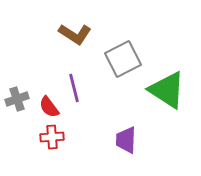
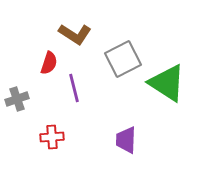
green triangle: moved 7 px up
red semicircle: moved 44 px up; rotated 125 degrees counterclockwise
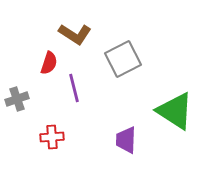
green triangle: moved 8 px right, 28 px down
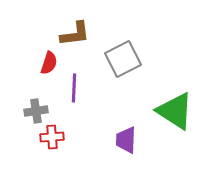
brown L-shape: rotated 40 degrees counterclockwise
purple line: rotated 16 degrees clockwise
gray cross: moved 19 px right, 12 px down; rotated 10 degrees clockwise
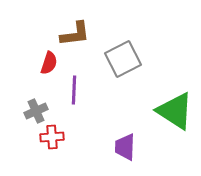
purple line: moved 2 px down
gray cross: rotated 15 degrees counterclockwise
purple trapezoid: moved 1 px left, 7 px down
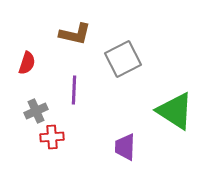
brown L-shape: rotated 20 degrees clockwise
red semicircle: moved 22 px left
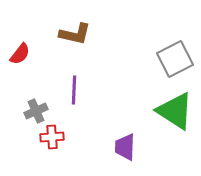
gray square: moved 52 px right
red semicircle: moved 7 px left, 9 px up; rotated 20 degrees clockwise
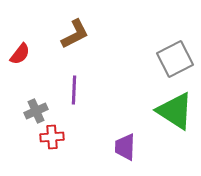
brown L-shape: rotated 40 degrees counterclockwise
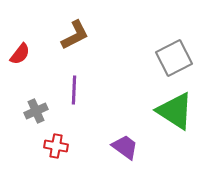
brown L-shape: moved 1 px down
gray square: moved 1 px left, 1 px up
red cross: moved 4 px right, 9 px down; rotated 15 degrees clockwise
purple trapezoid: rotated 124 degrees clockwise
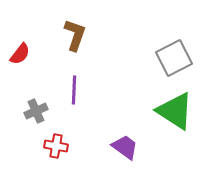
brown L-shape: rotated 44 degrees counterclockwise
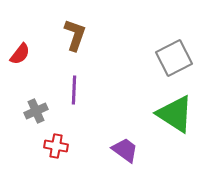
green triangle: moved 3 px down
purple trapezoid: moved 3 px down
